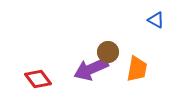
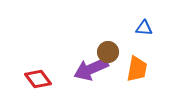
blue triangle: moved 12 px left, 8 px down; rotated 24 degrees counterclockwise
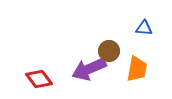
brown circle: moved 1 px right, 1 px up
purple arrow: moved 2 px left
red diamond: moved 1 px right
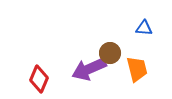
brown circle: moved 1 px right, 2 px down
orange trapezoid: rotated 24 degrees counterclockwise
red diamond: rotated 60 degrees clockwise
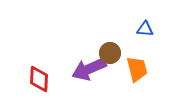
blue triangle: moved 1 px right, 1 px down
red diamond: rotated 20 degrees counterclockwise
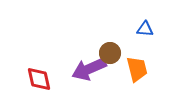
red diamond: rotated 16 degrees counterclockwise
